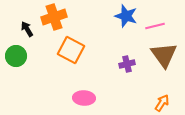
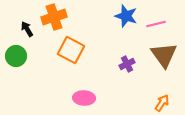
pink line: moved 1 px right, 2 px up
purple cross: rotated 14 degrees counterclockwise
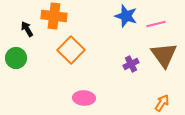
orange cross: moved 1 px up; rotated 25 degrees clockwise
orange square: rotated 16 degrees clockwise
green circle: moved 2 px down
purple cross: moved 4 px right
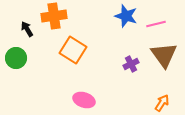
orange cross: rotated 15 degrees counterclockwise
orange square: moved 2 px right; rotated 12 degrees counterclockwise
pink ellipse: moved 2 px down; rotated 15 degrees clockwise
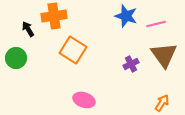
black arrow: moved 1 px right
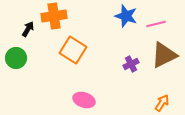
black arrow: rotated 63 degrees clockwise
brown triangle: rotated 40 degrees clockwise
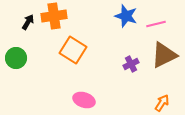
black arrow: moved 7 px up
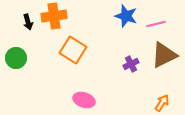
black arrow: rotated 133 degrees clockwise
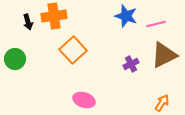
orange square: rotated 16 degrees clockwise
green circle: moved 1 px left, 1 px down
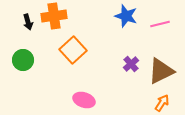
pink line: moved 4 px right
brown triangle: moved 3 px left, 16 px down
green circle: moved 8 px right, 1 px down
purple cross: rotated 14 degrees counterclockwise
